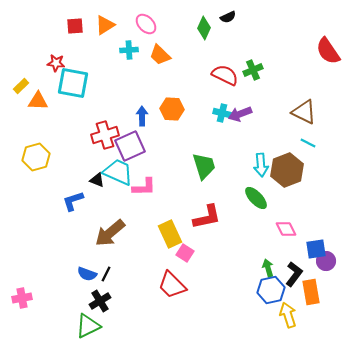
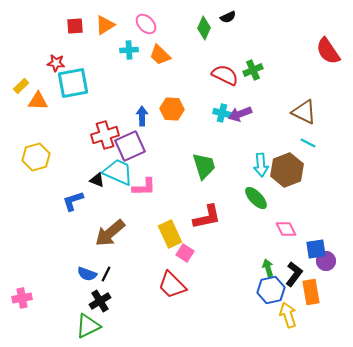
cyan square at (73, 83): rotated 20 degrees counterclockwise
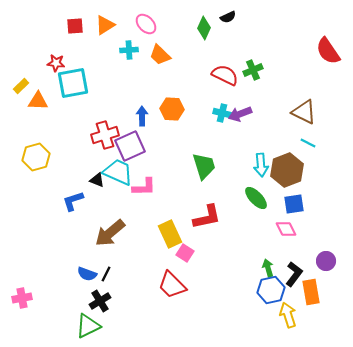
blue square at (316, 249): moved 22 px left, 45 px up
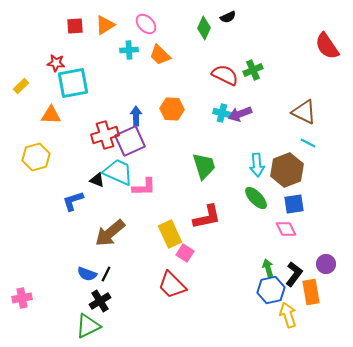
red semicircle at (328, 51): moved 1 px left, 5 px up
orange triangle at (38, 101): moved 13 px right, 14 px down
blue arrow at (142, 116): moved 6 px left
purple square at (130, 146): moved 5 px up
cyan arrow at (261, 165): moved 4 px left
purple circle at (326, 261): moved 3 px down
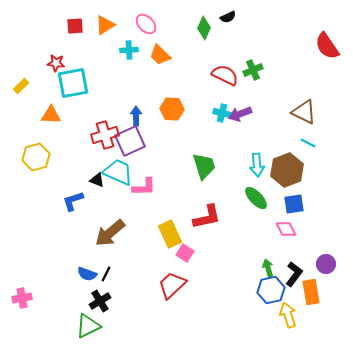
red trapezoid at (172, 285): rotated 92 degrees clockwise
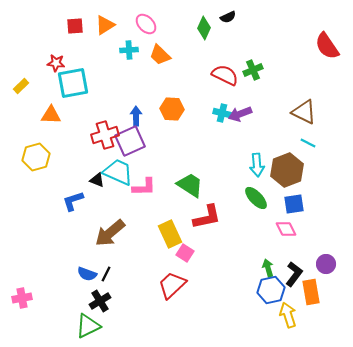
green trapezoid at (204, 166): moved 14 px left, 19 px down; rotated 40 degrees counterclockwise
